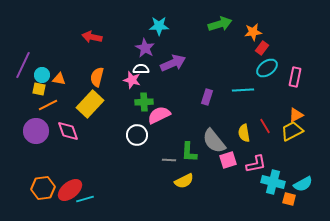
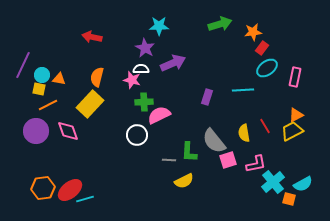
cyan cross at (273, 182): rotated 35 degrees clockwise
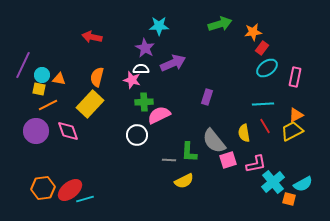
cyan line at (243, 90): moved 20 px right, 14 px down
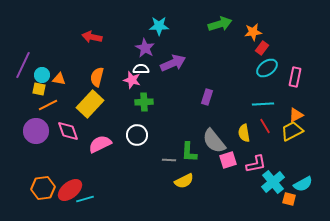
pink semicircle at (159, 115): moved 59 px left, 29 px down
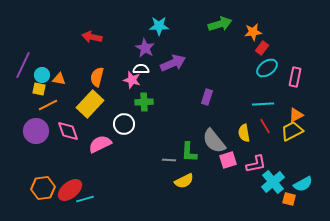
white circle at (137, 135): moved 13 px left, 11 px up
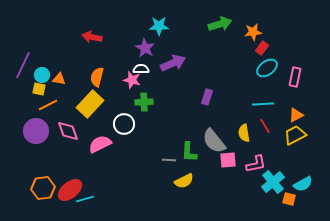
yellow trapezoid at (292, 131): moved 3 px right, 4 px down
pink square at (228, 160): rotated 12 degrees clockwise
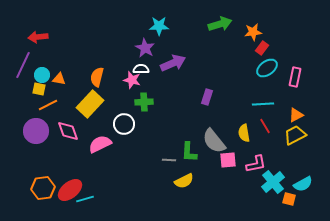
red arrow at (92, 37): moved 54 px left; rotated 18 degrees counterclockwise
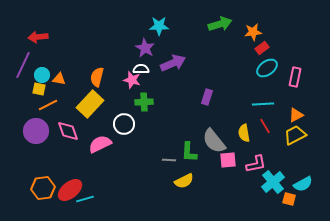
red rectangle at (262, 48): rotated 16 degrees clockwise
